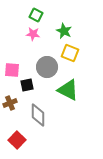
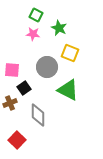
green star: moved 5 px left, 3 px up
black square: moved 3 px left, 3 px down; rotated 24 degrees counterclockwise
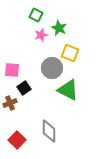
pink star: moved 8 px right, 1 px down; rotated 24 degrees counterclockwise
gray circle: moved 5 px right, 1 px down
gray diamond: moved 11 px right, 16 px down
